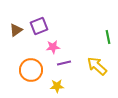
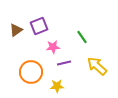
green line: moved 26 px left; rotated 24 degrees counterclockwise
orange circle: moved 2 px down
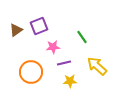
yellow star: moved 13 px right, 5 px up
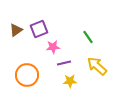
purple square: moved 3 px down
green line: moved 6 px right
orange circle: moved 4 px left, 3 px down
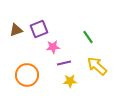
brown triangle: rotated 16 degrees clockwise
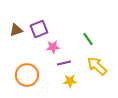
green line: moved 2 px down
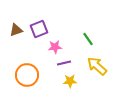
pink star: moved 2 px right
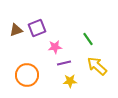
purple square: moved 2 px left, 1 px up
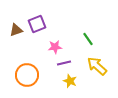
purple square: moved 4 px up
yellow star: rotated 24 degrees clockwise
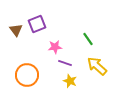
brown triangle: rotated 48 degrees counterclockwise
purple line: moved 1 px right; rotated 32 degrees clockwise
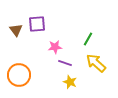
purple square: rotated 18 degrees clockwise
green line: rotated 64 degrees clockwise
yellow arrow: moved 1 px left, 3 px up
orange circle: moved 8 px left
yellow star: moved 1 px down
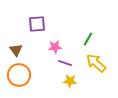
brown triangle: moved 20 px down
yellow star: moved 1 px up; rotated 16 degrees counterclockwise
